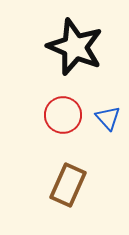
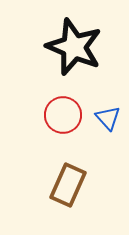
black star: moved 1 px left
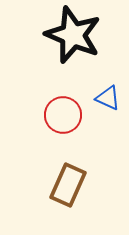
black star: moved 1 px left, 12 px up
blue triangle: moved 20 px up; rotated 24 degrees counterclockwise
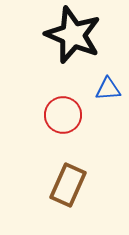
blue triangle: moved 9 px up; rotated 28 degrees counterclockwise
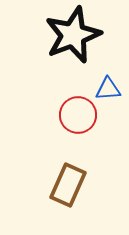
black star: rotated 28 degrees clockwise
red circle: moved 15 px right
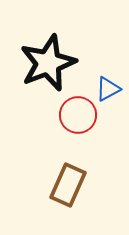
black star: moved 25 px left, 28 px down
blue triangle: rotated 24 degrees counterclockwise
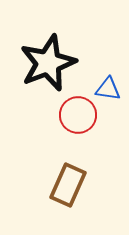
blue triangle: rotated 36 degrees clockwise
